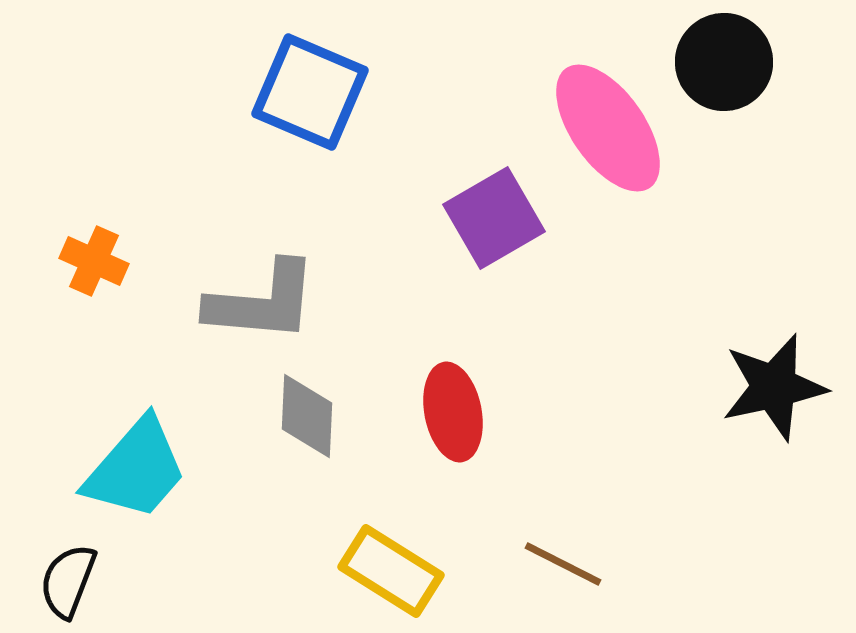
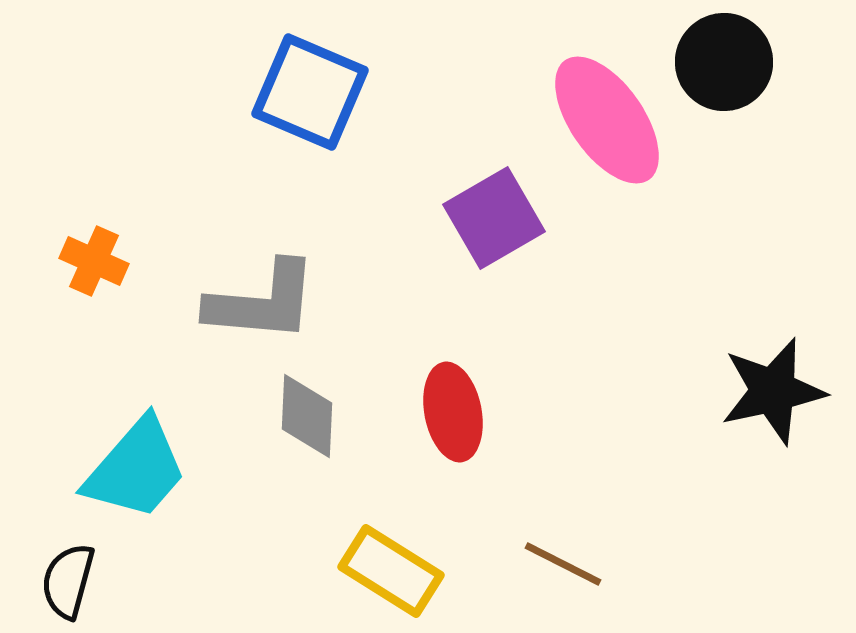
pink ellipse: moved 1 px left, 8 px up
black star: moved 1 px left, 4 px down
black semicircle: rotated 6 degrees counterclockwise
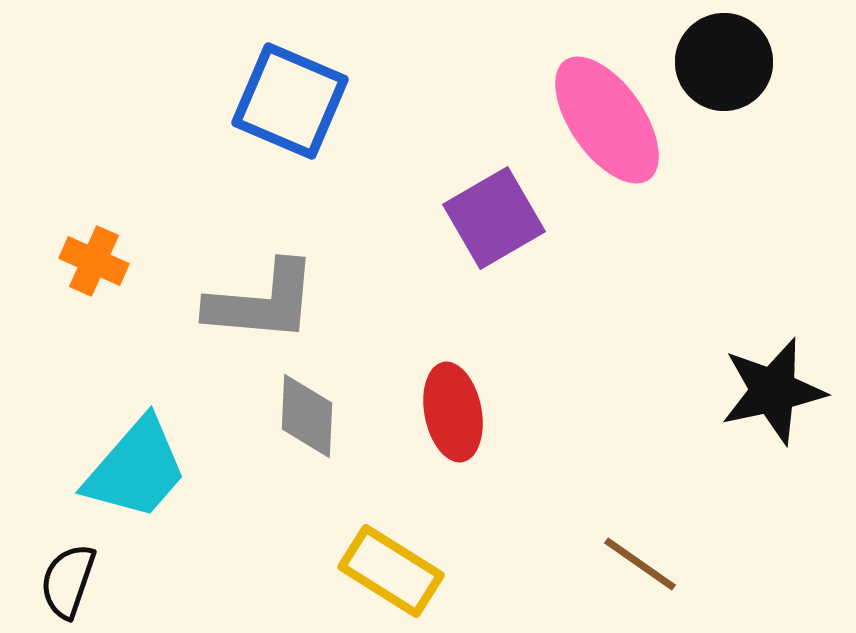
blue square: moved 20 px left, 9 px down
brown line: moved 77 px right; rotated 8 degrees clockwise
black semicircle: rotated 4 degrees clockwise
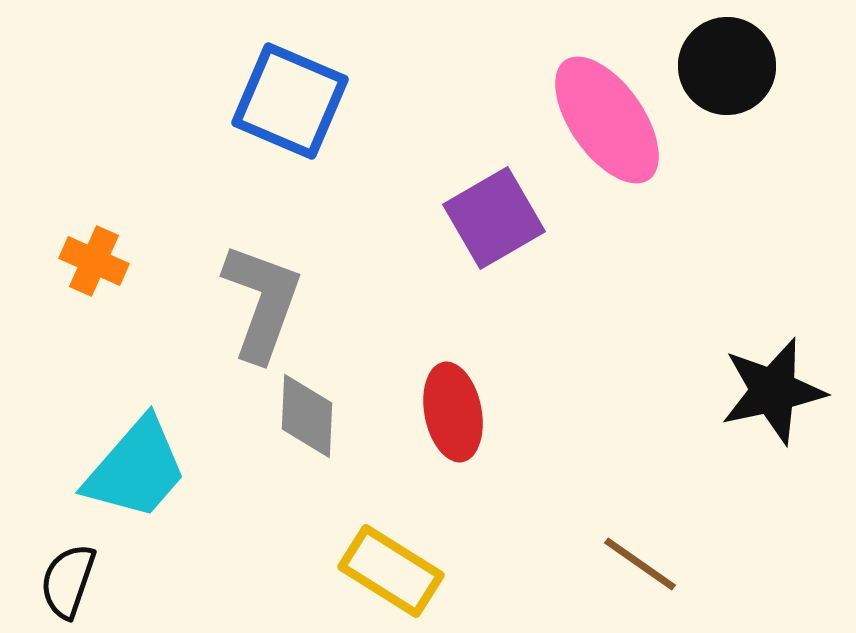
black circle: moved 3 px right, 4 px down
gray L-shape: rotated 75 degrees counterclockwise
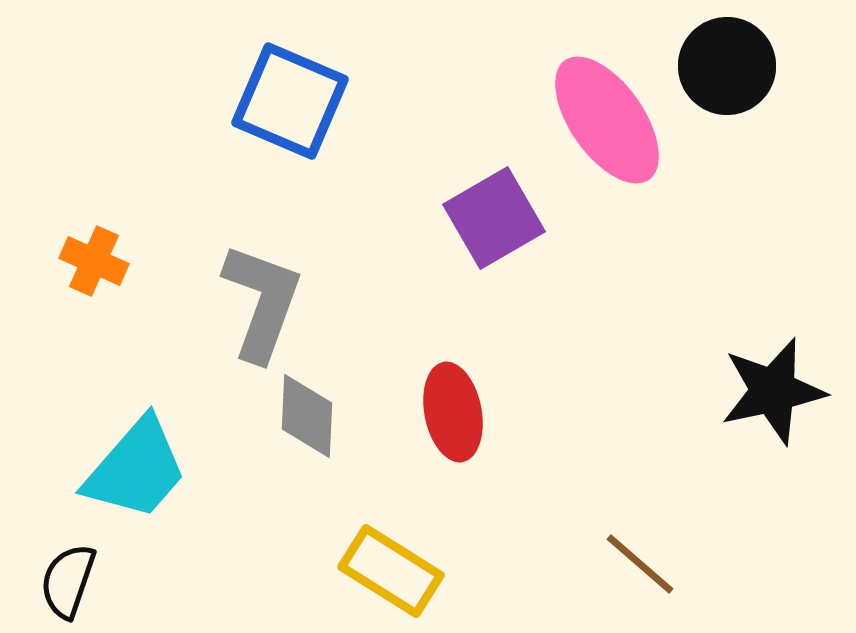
brown line: rotated 6 degrees clockwise
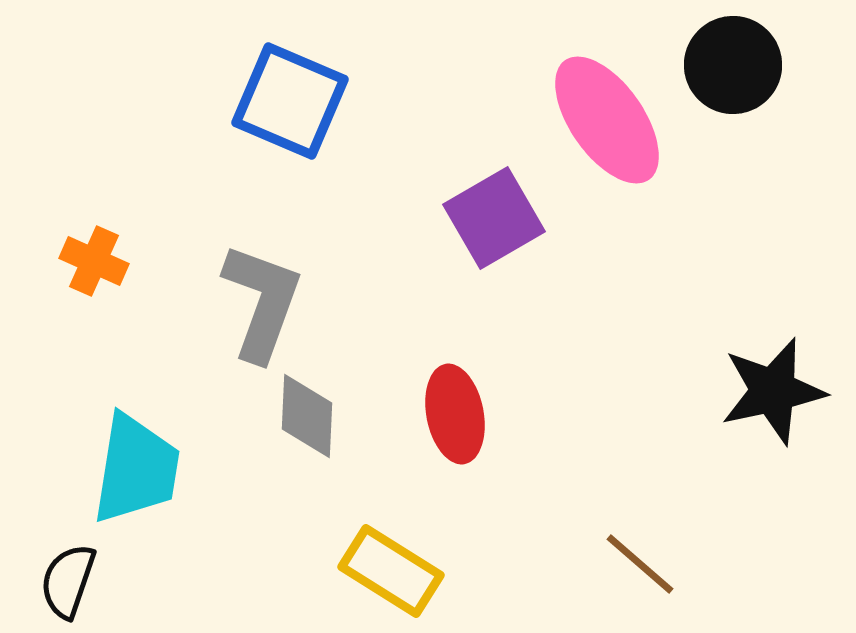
black circle: moved 6 px right, 1 px up
red ellipse: moved 2 px right, 2 px down
cyan trapezoid: rotated 32 degrees counterclockwise
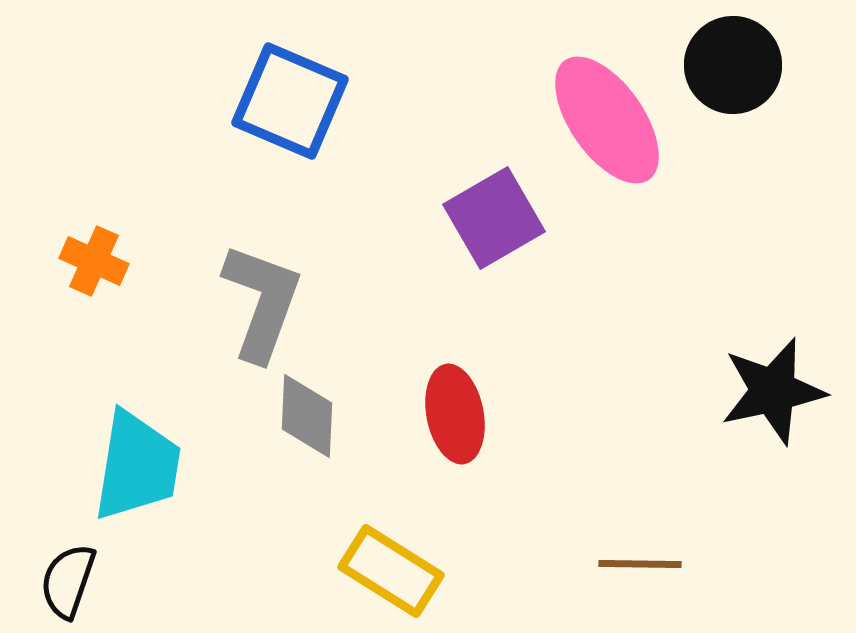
cyan trapezoid: moved 1 px right, 3 px up
brown line: rotated 40 degrees counterclockwise
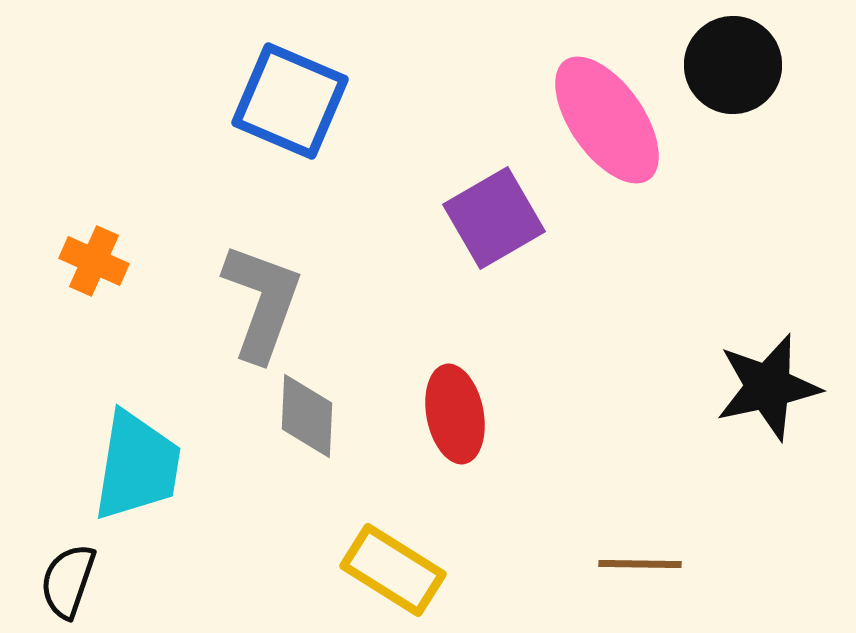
black star: moved 5 px left, 4 px up
yellow rectangle: moved 2 px right, 1 px up
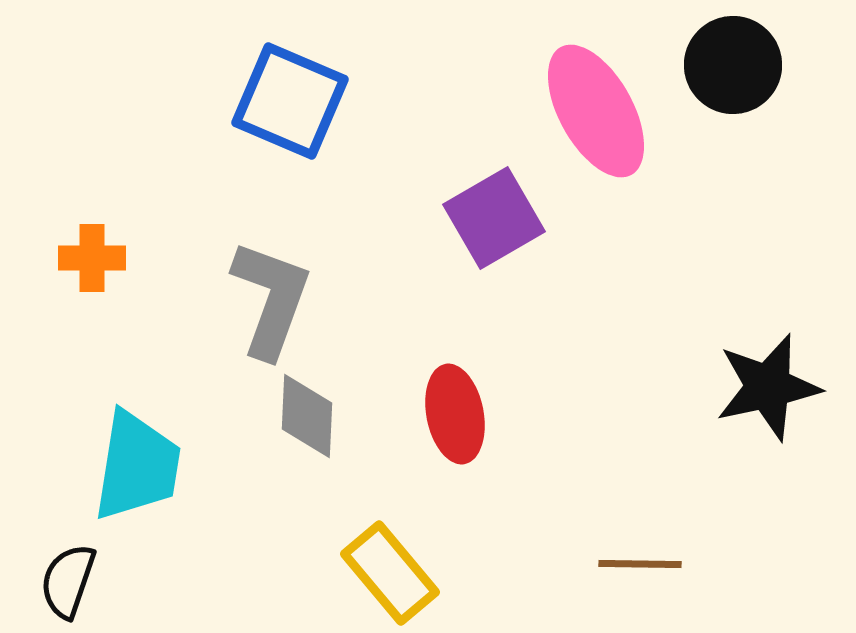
pink ellipse: moved 11 px left, 9 px up; rotated 6 degrees clockwise
orange cross: moved 2 px left, 3 px up; rotated 24 degrees counterclockwise
gray L-shape: moved 9 px right, 3 px up
yellow rectangle: moved 3 px left, 3 px down; rotated 18 degrees clockwise
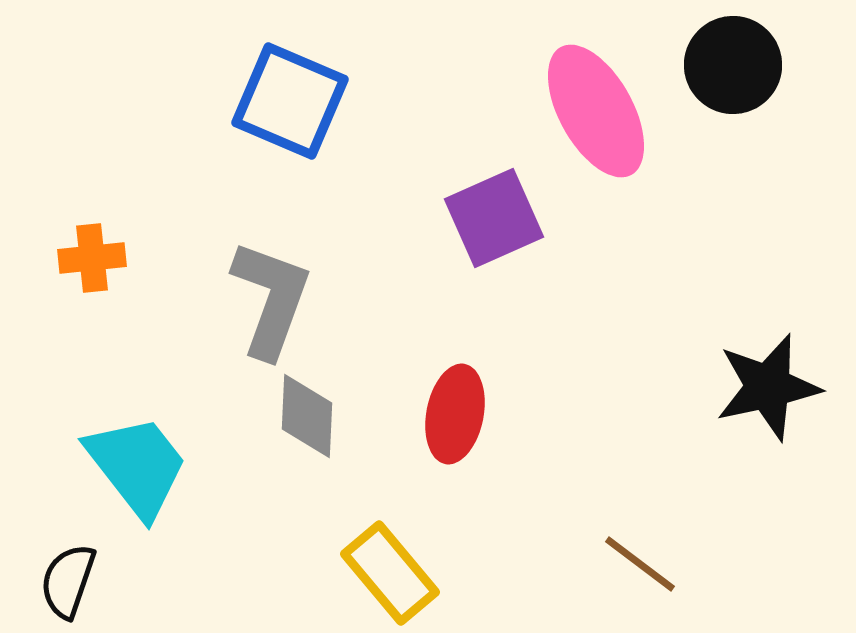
purple square: rotated 6 degrees clockwise
orange cross: rotated 6 degrees counterclockwise
red ellipse: rotated 22 degrees clockwise
cyan trapezoid: rotated 47 degrees counterclockwise
brown line: rotated 36 degrees clockwise
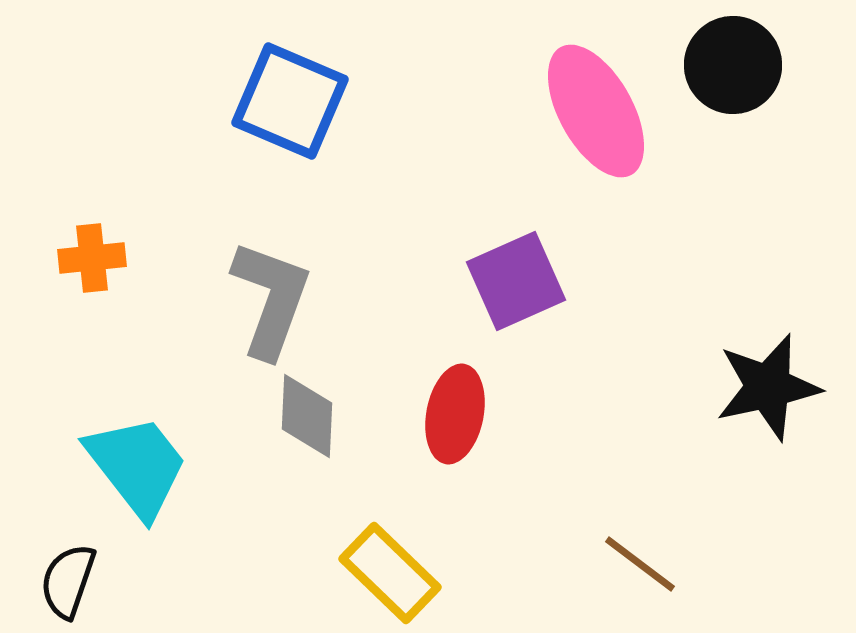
purple square: moved 22 px right, 63 px down
yellow rectangle: rotated 6 degrees counterclockwise
